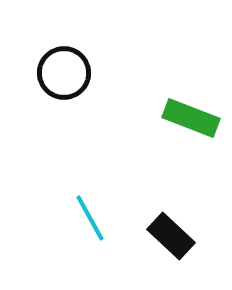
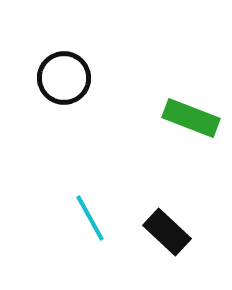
black circle: moved 5 px down
black rectangle: moved 4 px left, 4 px up
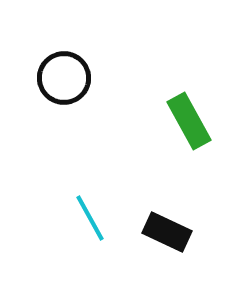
green rectangle: moved 2 px left, 3 px down; rotated 40 degrees clockwise
black rectangle: rotated 18 degrees counterclockwise
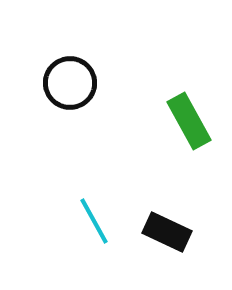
black circle: moved 6 px right, 5 px down
cyan line: moved 4 px right, 3 px down
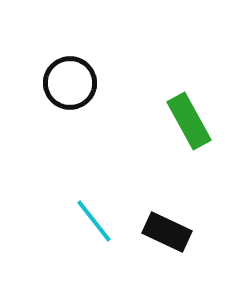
cyan line: rotated 9 degrees counterclockwise
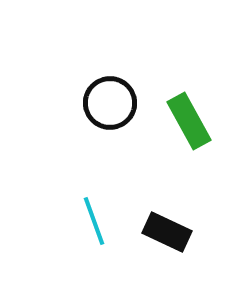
black circle: moved 40 px right, 20 px down
cyan line: rotated 18 degrees clockwise
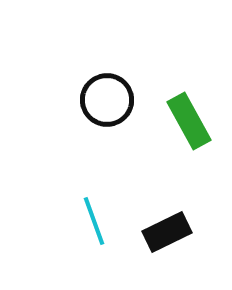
black circle: moved 3 px left, 3 px up
black rectangle: rotated 51 degrees counterclockwise
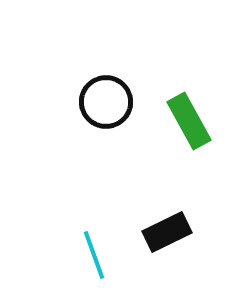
black circle: moved 1 px left, 2 px down
cyan line: moved 34 px down
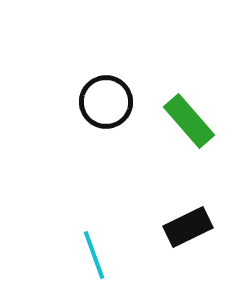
green rectangle: rotated 12 degrees counterclockwise
black rectangle: moved 21 px right, 5 px up
